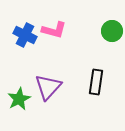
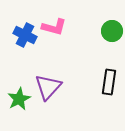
pink L-shape: moved 3 px up
black rectangle: moved 13 px right
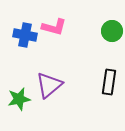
blue cross: rotated 15 degrees counterclockwise
purple triangle: moved 1 px right, 2 px up; rotated 8 degrees clockwise
green star: rotated 15 degrees clockwise
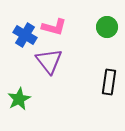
green circle: moved 5 px left, 4 px up
blue cross: rotated 20 degrees clockwise
purple triangle: moved 24 px up; rotated 28 degrees counterclockwise
green star: rotated 15 degrees counterclockwise
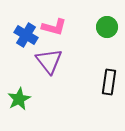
blue cross: moved 1 px right
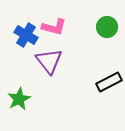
black rectangle: rotated 55 degrees clockwise
